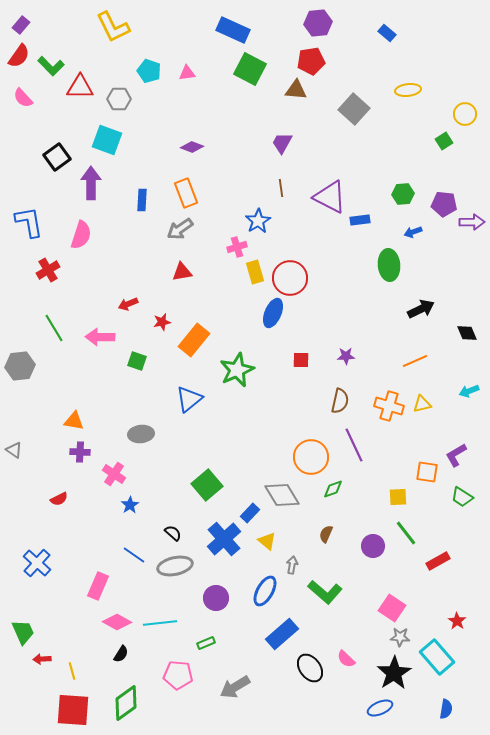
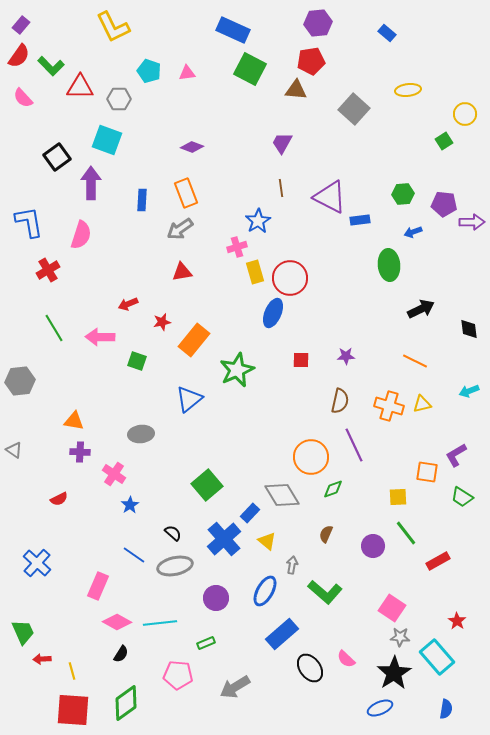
black diamond at (467, 333): moved 2 px right, 4 px up; rotated 15 degrees clockwise
orange line at (415, 361): rotated 50 degrees clockwise
gray hexagon at (20, 366): moved 15 px down
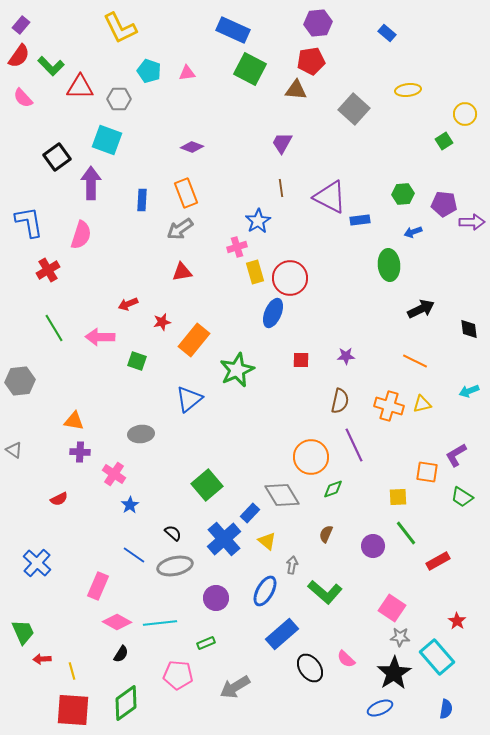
yellow L-shape at (113, 27): moved 7 px right, 1 px down
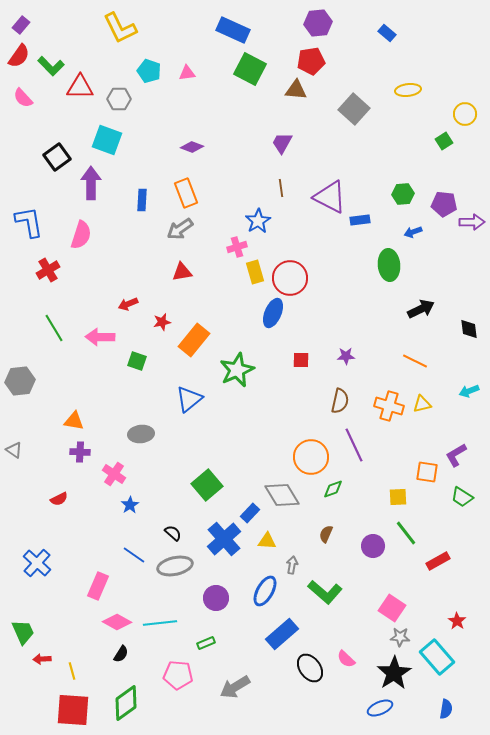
yellow triangle at (267, 541): rotated 36 degrees counterclockwise
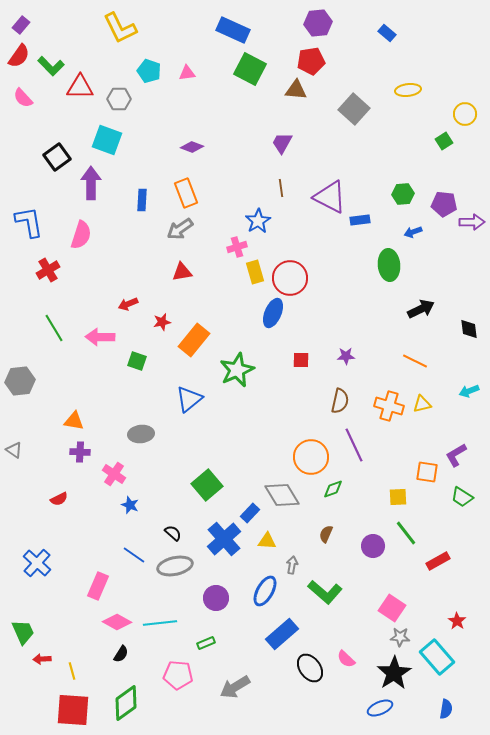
blue star at (130, 505): rotated 18 degrees counterclockwise
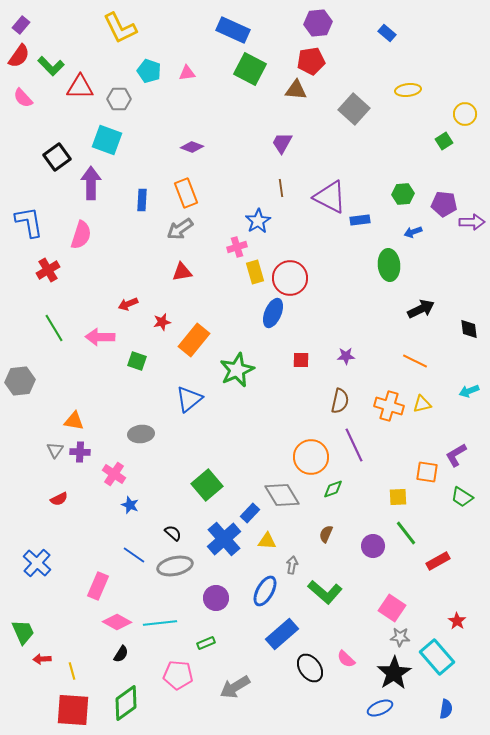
gray triangle at (14, 450): moved 41 px right; rotated 30 degrees clockwise
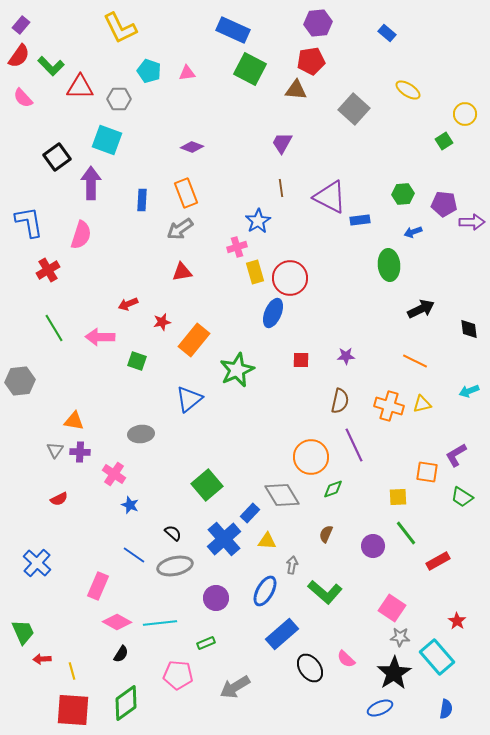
yellow ellipse at (408, 90): rotated 40 degrees clockwise
